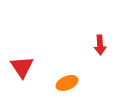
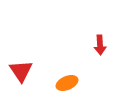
red triangle: moved 1 px left, 4 px down
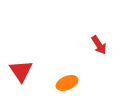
red arrow: moved 1 px left; rotated 30 degrees counterclockwise
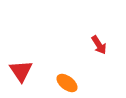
orange ellipse: rotated 60 degrees clockwise
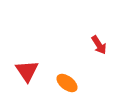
red triangle: moved 6 px right
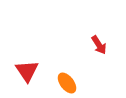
orange ellipse: rotated 15 degrees clockwise
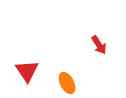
orange ellipse: rotated 10 degrees clockwise
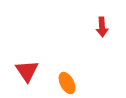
red arrow: moved 3 px right, 18 px up; rotated 30 degrees clockwise
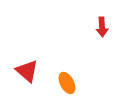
red triangle: rotated 15 degrees counterclockwise
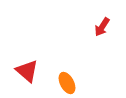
red arrow: rotated 36 degrees clockwise
